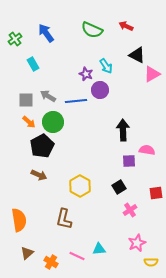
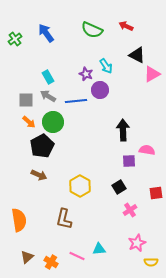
cyan rectangle: moved 15 px right, 13 px down
brown triangle: moved 4 px down
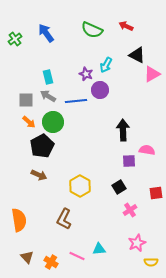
cyan arrow: moved 1 px up; rotated 63 degrees clockwise
cyan rectangle: rotated 16 degrees clockwise
brown L-shape: rotated 15 degrees clockwise
brown triangle: rotated 32 degrees counterclockwise
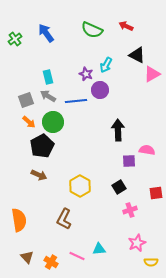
gray square: rotated 21 degrees counterclockwise
black arrow: moved 5 px left
pink cross: rotated 16 degrees clockwise
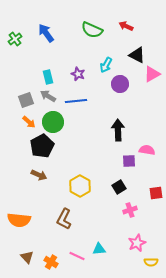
purple star: moved 8 px left
purple circle: moved 20 px right, 6 px up
orange semicircle: rotated 105 degrees clockwise
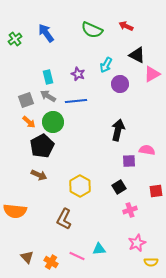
black arrow: rotated 15 degrees clockwise
red square: moved 2 px up
orange semicircle: moved 4 px left, 9 px up
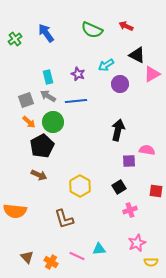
cyan arrow: rotated 28 degrees clockwise
red square: rotated 16 degrees clockwise
brown L-shape: rotated 45 degrees counterclockwise
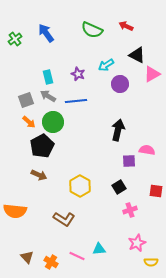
brown L-shape: rotated 40 degrees counterclockwise
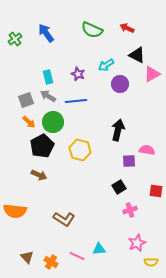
red arrow: moved 1 px right, 2 px down
yellow hexagon: moved 36 px up; rotated 15 degrees counterclockwise
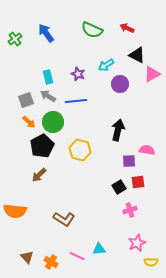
brown arrow: rotated 112 degrees clockwise
red square: moved 18 px left, 9 px up; rotated 16 degrees counterclockwise
